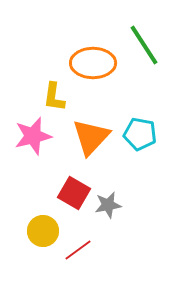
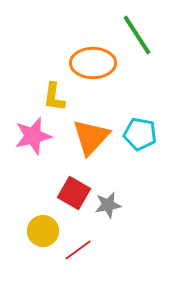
green line: moved 7 px left, 10 px up
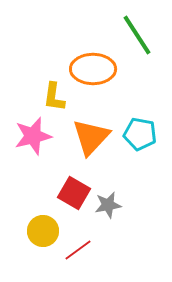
orange ellipse: moved 6 px down
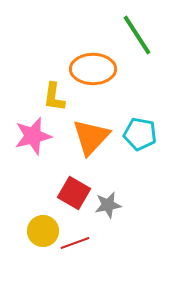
red line: moved 3 px left, 7 px up; rotated 16 degrees clockwise
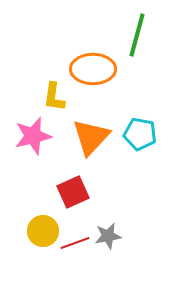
green line: rotated 48 degrees clockwise
red square: moved 1 px left, 1 px up; rotated 36 degrees clockwise
gray star: moved 31 px down
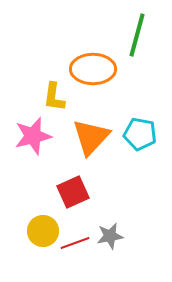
gray star: moved 2 px right
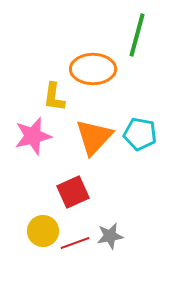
orange triangle: moved 3 px right
